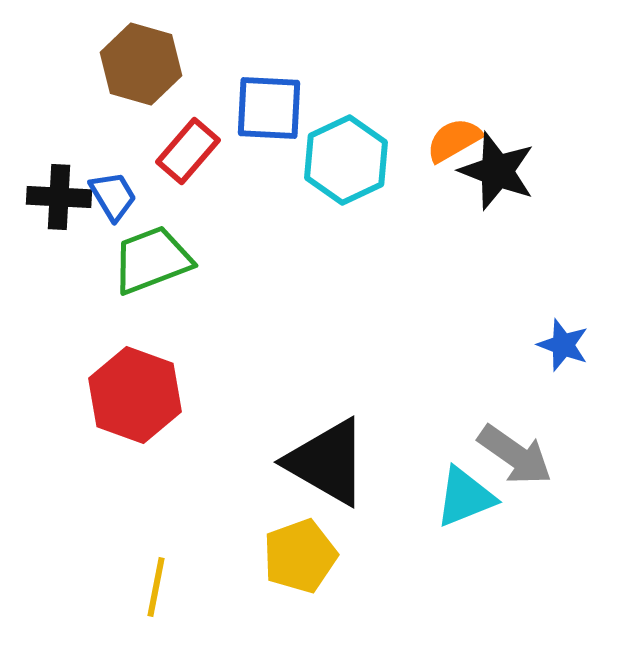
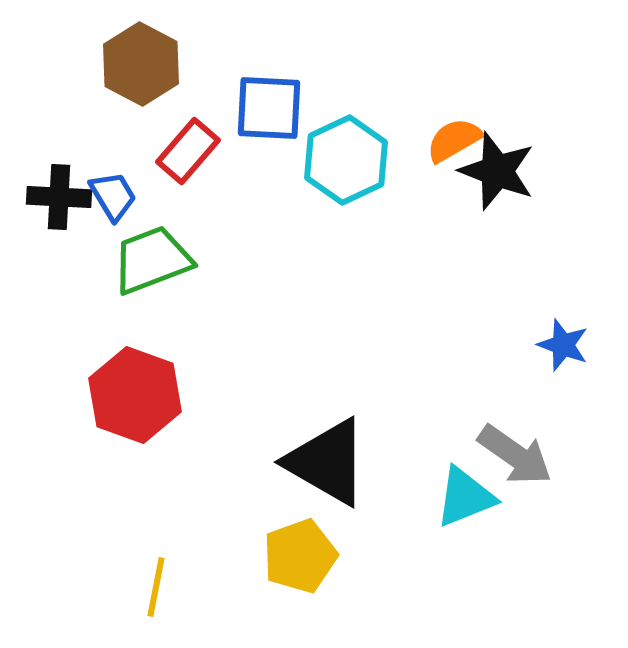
brown hexagon: rotated 12 degrees clockwise
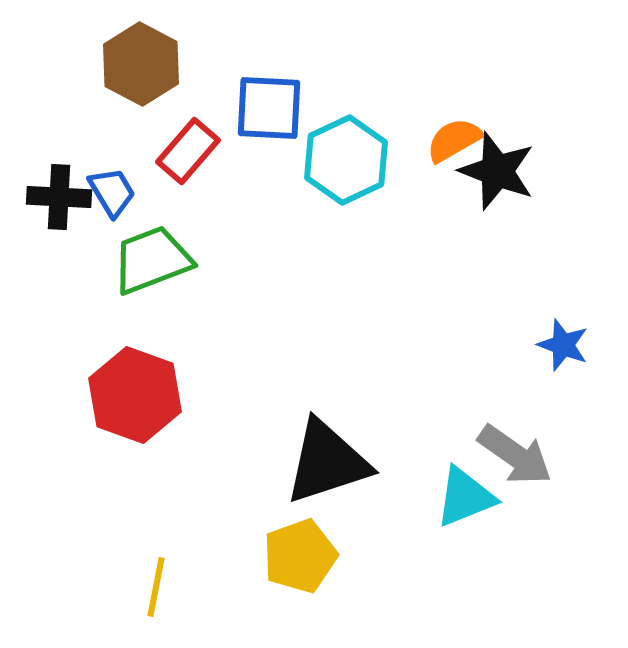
blue trapezoid: moved 1 px left, 4 px up
black triangle: rotated 48 degrees counterclockwise
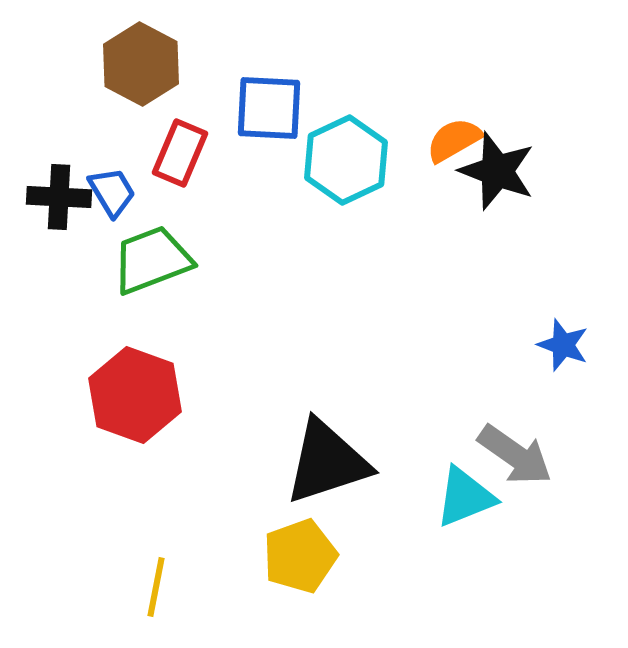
red rectangle: moved 8 px left, 2 px down; rotated 18 degrees counterclockwise
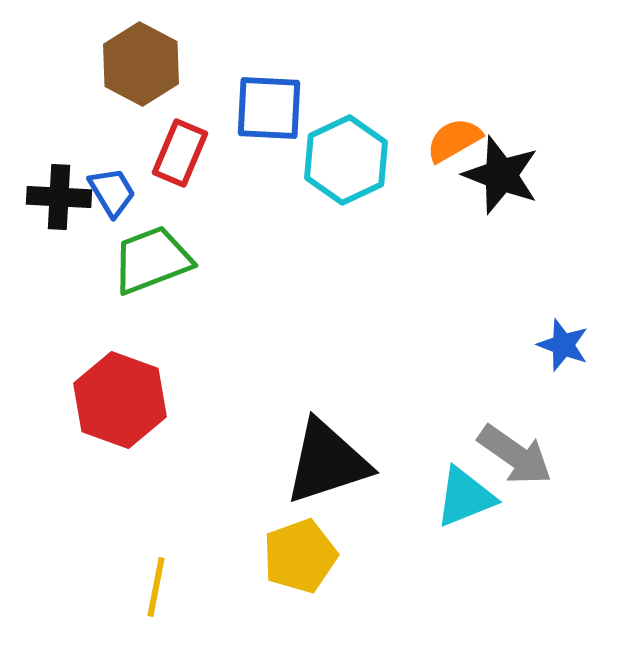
black star: moved 4 px right, 4 px down
red hexagon: moved 15 px left, 5 px down
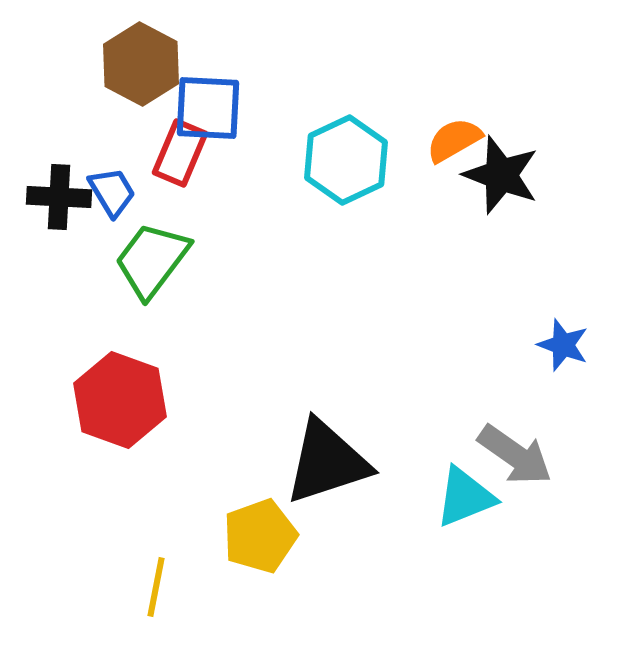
blue square: moved 61 px left
green trapezoid: rotated 32 degrees counterclockwise
yellow pentagon: moved 40 px left, 20 px up
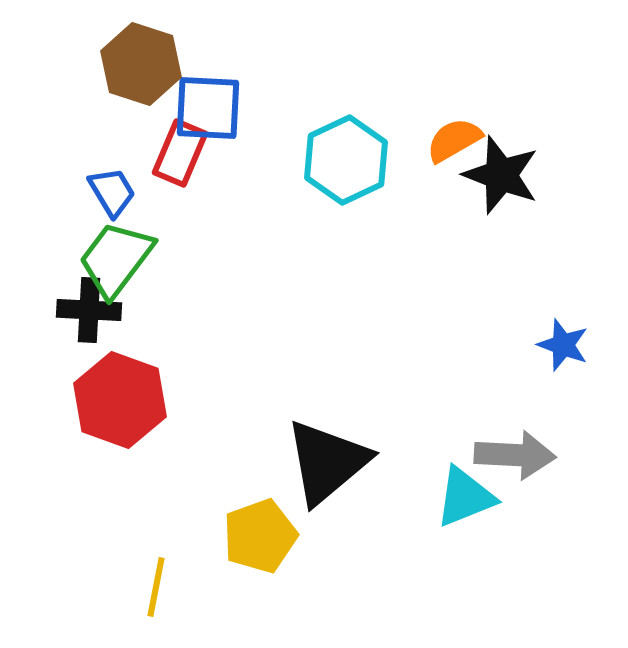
brown hexagon: rotated 10 degrees counterclockwise
black cross: moved 30 px right, 113 px down
green trapezoid: moved 36 px left, 1 px up
gray arrow: rotated 32 degrees counterclockwise
black triangle: rotated 22 degrees counterclockwise
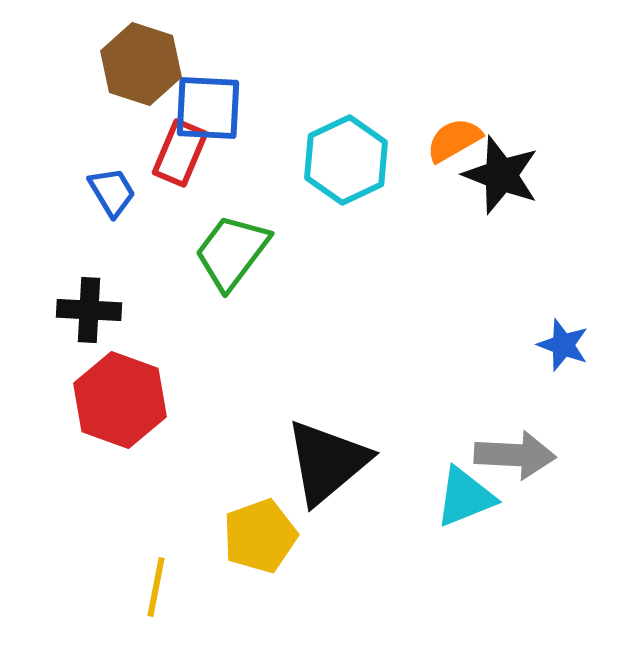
green trapezoid: moved 116 px right, 7 px up
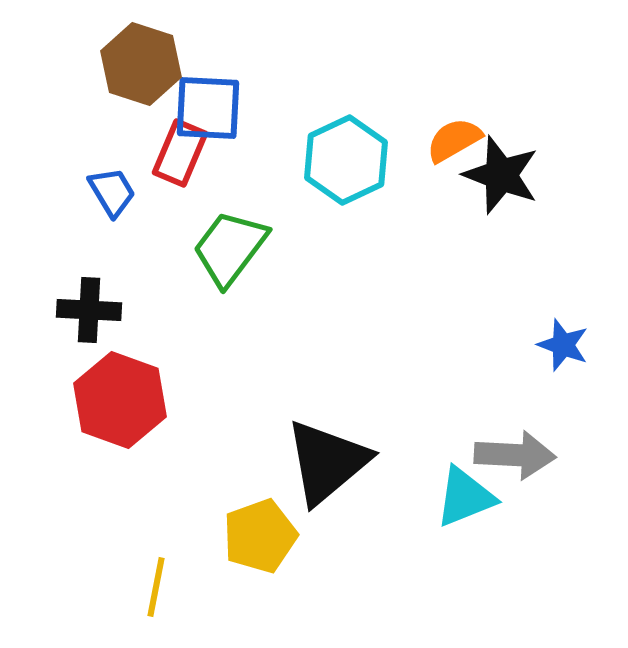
green trapezoid: moved 2 px left, 4 px up
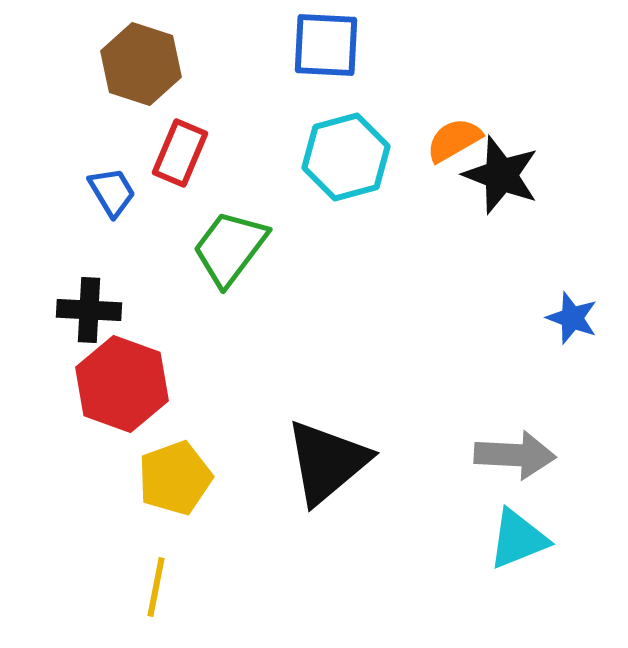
blue square: moved 118 px right, 63 px up
cyan hexagon: moved 3 px up; rotated 10 degrees clockwise
blue star: moved 9 px right, 27 px up
red hexagon: moved 2 px right, 16 px up
cyan triangle: moved 53 px right, 42 px down
yellow pentagon: moved 85 px left, 58 px up
